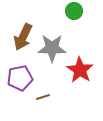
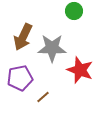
red star: rotated 12 degrees counterclockwise
brown line: rotated 24 degrees counterclockwise
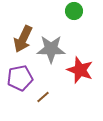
brown arrow: moved 2 px down
gray star: moved 1 px left, 1 px down
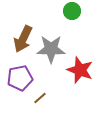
green circle: moved 2 px left
brown line: moved 3 px left, 1 px down
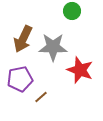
gray star: moved 2 px right, 2 px up
purple pentagon: moved 1 px down
brown line: moved 1 px right, 1 px up
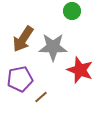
brown arrow: rotated 8 degrees clockwise
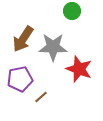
red star: moved 1 px left, 1 px up
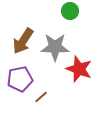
green circle: moved 2 px left
brown arrow: moved 2 px down
gray star: moved 2 px right
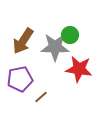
green circle: moved 24 px down
red star: rotated 12 degrees counterclockwise
